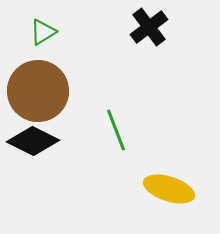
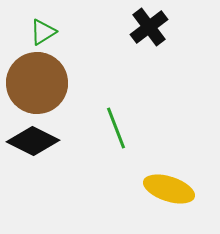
brown circle: moved 1 px left, 8 px up
green line: moved 2 px up
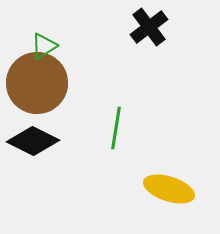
green triangle: moved 1 px right, 14 px down
green line: rotated 30 degrees clockwise
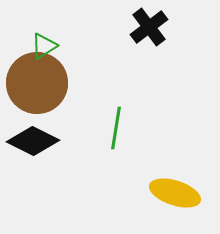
yellow ellipse: moved 6 px right, 4 px down
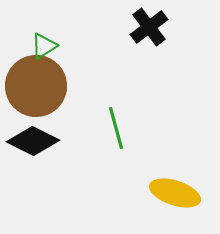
brown circle: moved 1 px left, 3 px down
green line: rotated 24 degrees counterclockwise
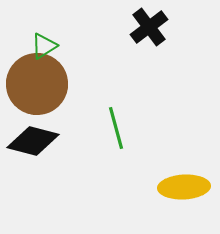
brown circle: moved 1 px right, 2 px up
black diamond: rotated 12 degrees counterclockwise
yellow ellipse: moved 9 px right, 6 px up; rotated 21 degrees counterclockwise
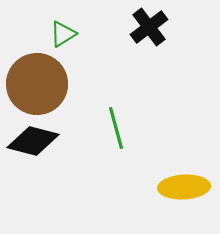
green triangle: moved 19 px right, 12 px up
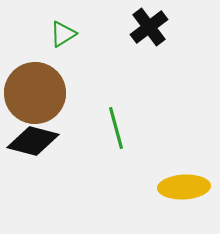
brown circle: moved 2 px left, 9 px down
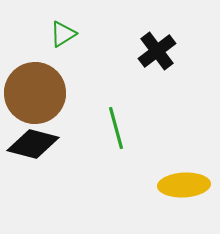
black cross: moved 8 px right, 24 px down
black diamond: moved 3 px down
yellow ellipse: moved 2 px up
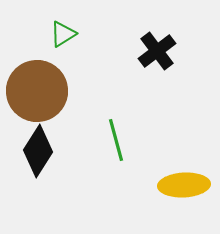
brown circle: moved 2 px right, 2 px up
green line: moved 12 px down
black diamond: moved 5 px right, 7 px down; rotated 72 degrees counterclockwise
